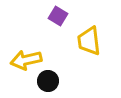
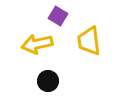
yellow arrow: moved 11 px right, 16 px up
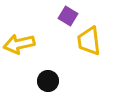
purple square: moved 10 px right
yellow arrow: moved 18 px left
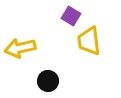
purple square: moved 3 px right
yellow arrow: moved 1 px right, 4 px down
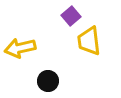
purple square: rotated 18 degrees clockwise
